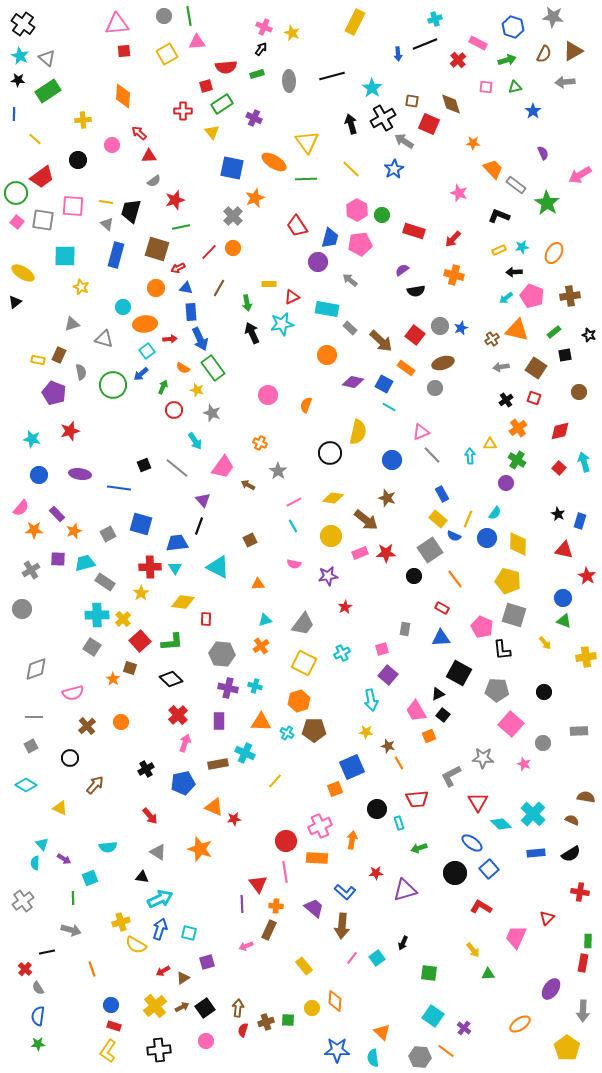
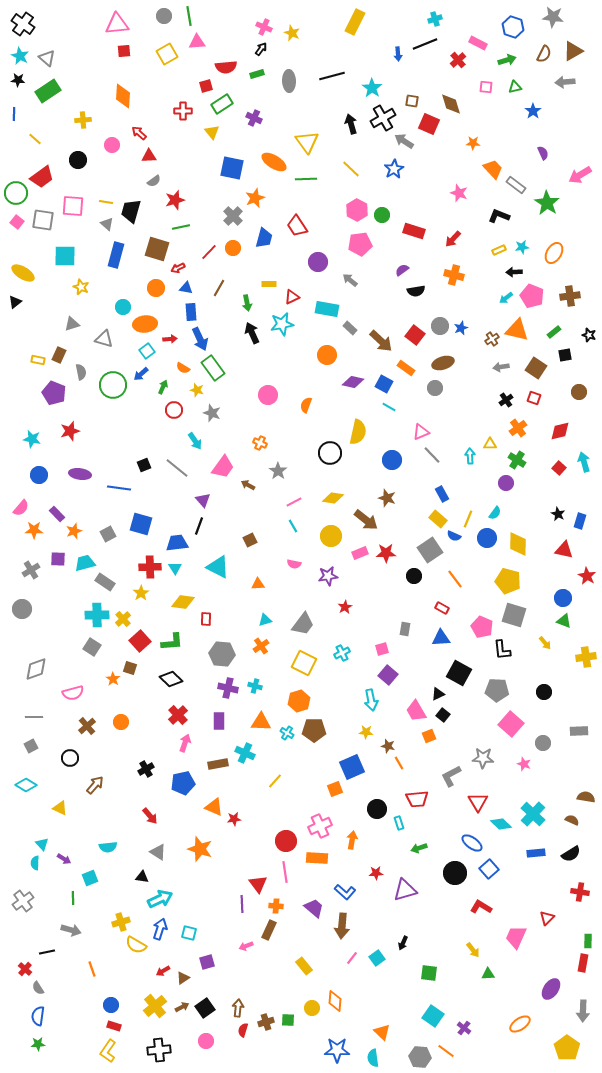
blue trapezoid at (330, 238): moved 66 px left
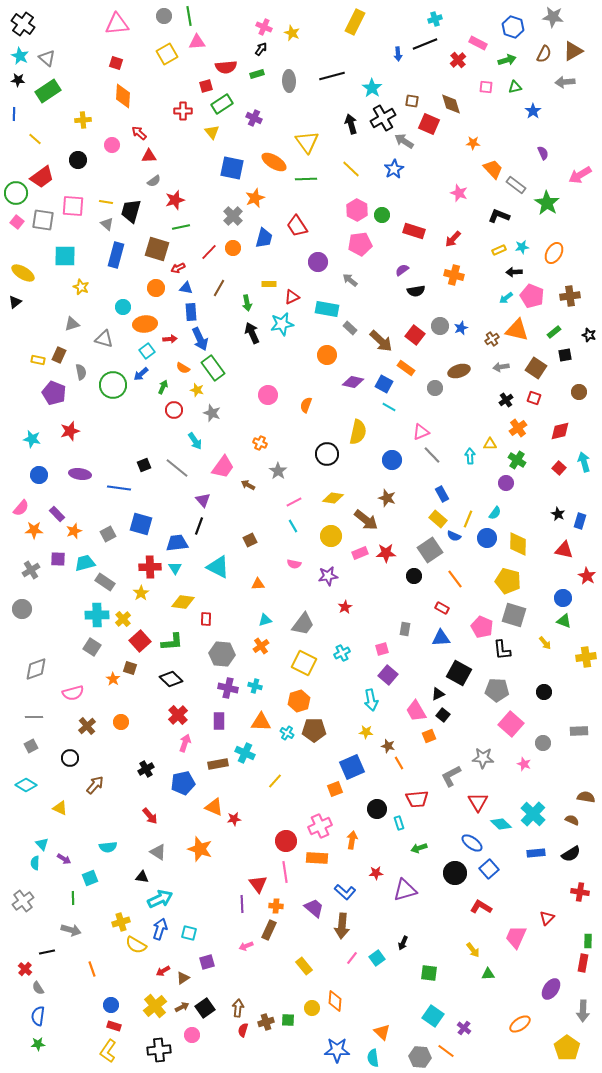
red square at (124, 51): moved 8 px left, 12 px down; rotated 24 degrees clockwise
brown ellipse at (443, 363): moved 16 px right, 8 px down
black circle at (330, 453): moved 3 px left, 1 px down
pink circle at (206, 1041): moved 14 px left, 6 px up
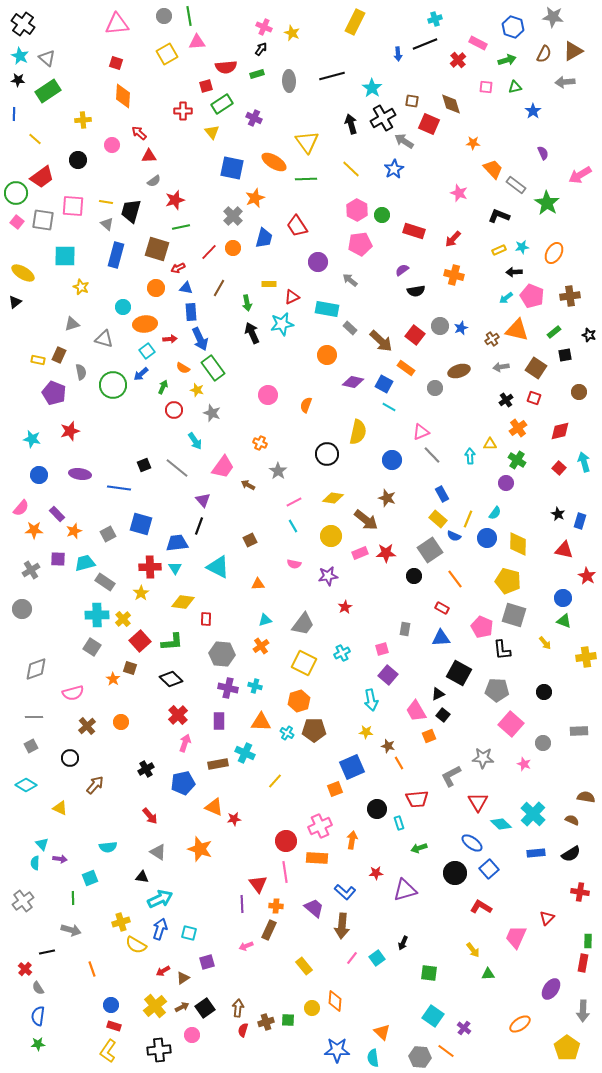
purple arrow at (64, 859): moved 4 px left; rotated 24 degrees counterclockwise
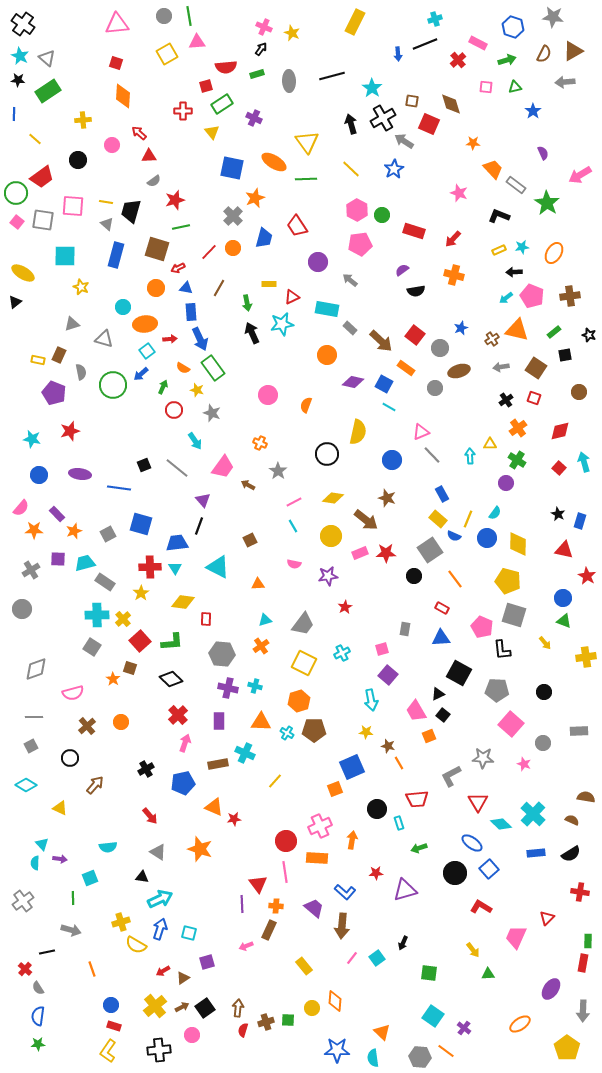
gray circle at (440, 326): moved 22 px down
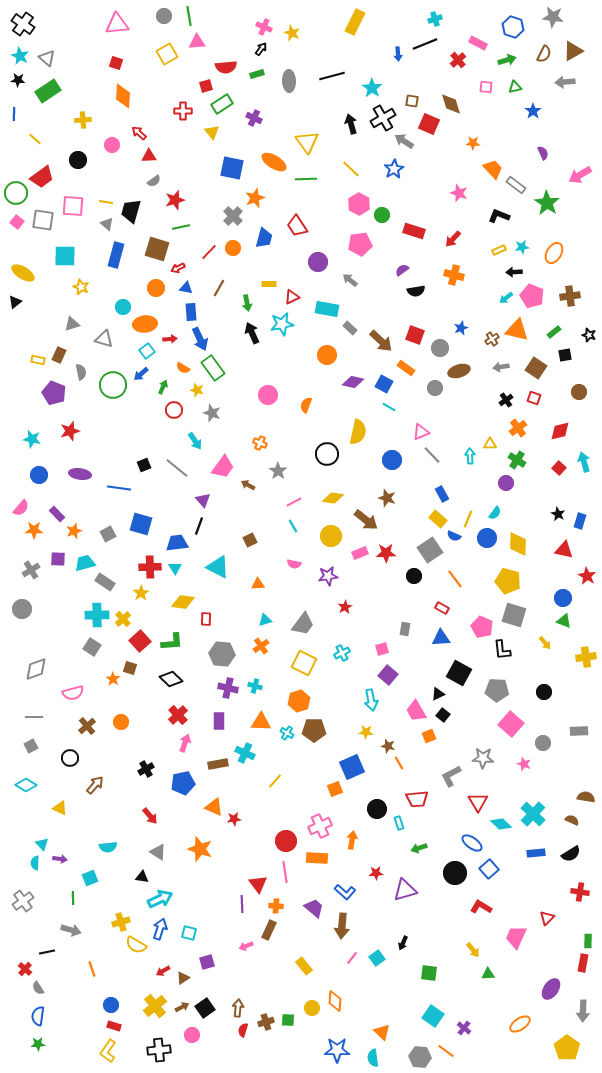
pink hexagon at (357, 210): moved 2 px right, 6 px up
red square at (415, 335): rotated 18 degrees counterclockwise
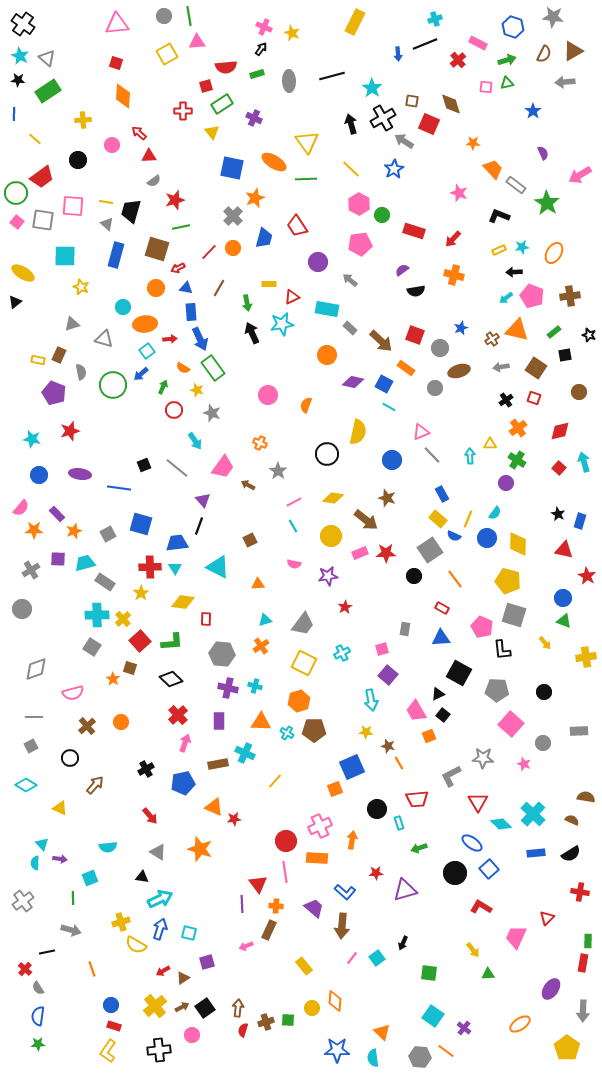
green triangle at (515, 87): moved 8 px left, 4 px up
